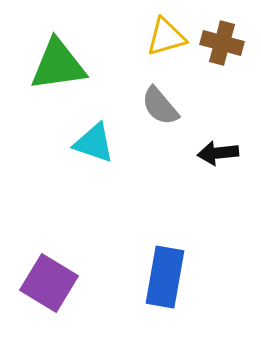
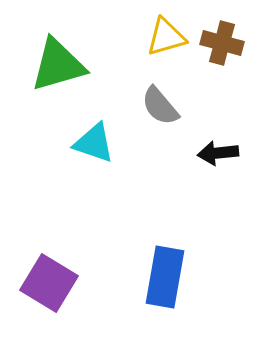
green triangle: rotated 8 degrees counterclockwise
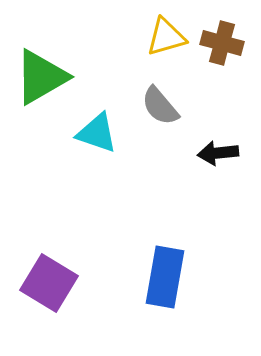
green triangle: moved 17 px left, 12 px down; rotated 14 degrees counterclockwise
cyan triangle: moved 3 px right, 10 px up
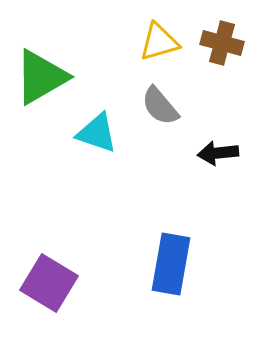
yellow triangle: moved 7 px left, 5 px down
blue rectangle: moved 6 px right, 13 px up
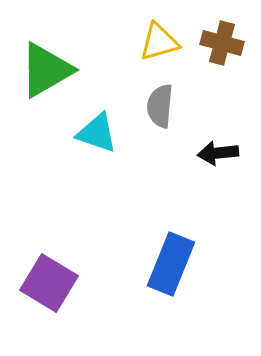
green triangle: moved 5 px right, 7 px up
gray semicircle: rotated 45 degrees clockwise
blue rectangle: rotated 12 degrees clockwise
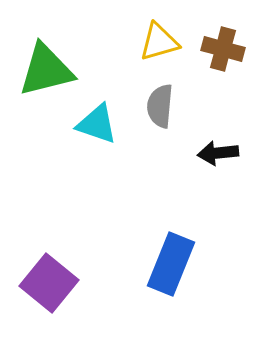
brown cross: moved 1 px right, 6 px down
green triangle: rotated 16 degrees clockwise
cyan triangle: moved 9 px up
purple square: rotated 8 degrees clockwise
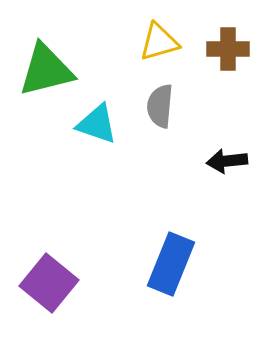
brown cross: moved 5 px right; rotated 15 degrees counterclockwise
black arrow: moved 9 px right, 8 px down
